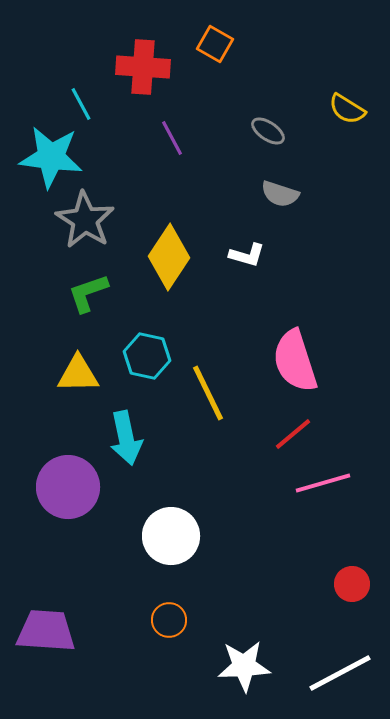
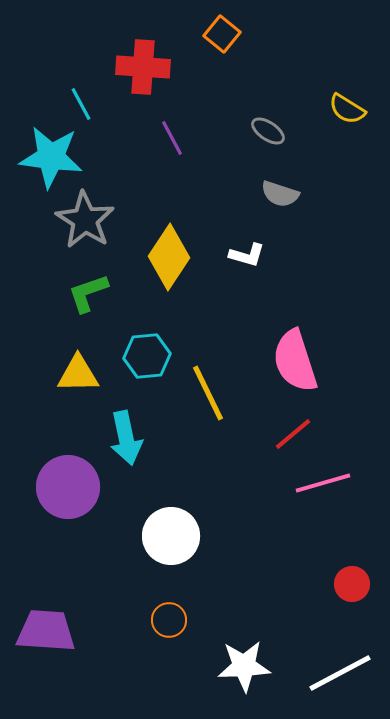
orange square: moved 7 px right, 10 px up; rotated 9 degrees clockwise
cyan hexagon: rotated 18 degrees counterclockwise
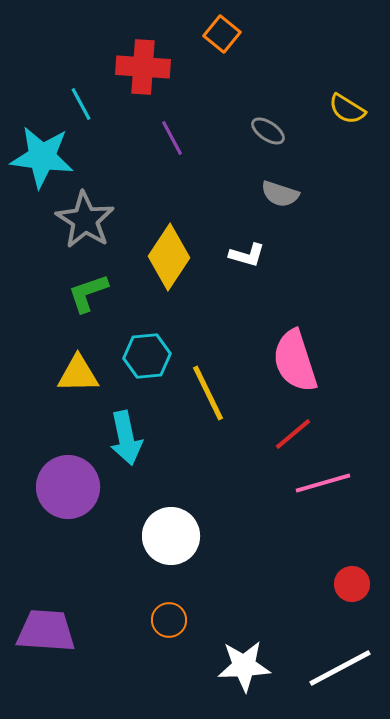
cyan star: moved 9 px left
white line: moved 5 px up
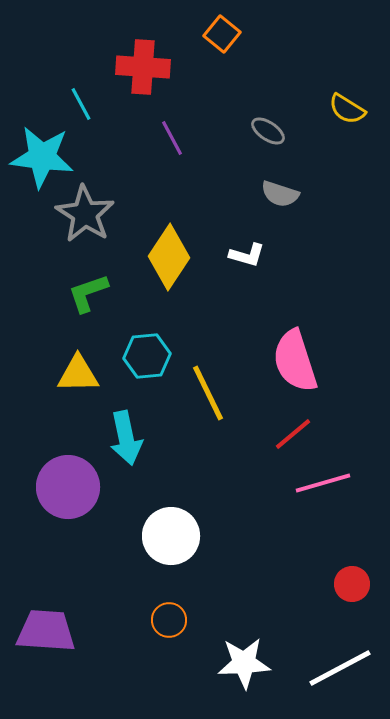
gray star: moved 6 px up
white star: moved 3 px up
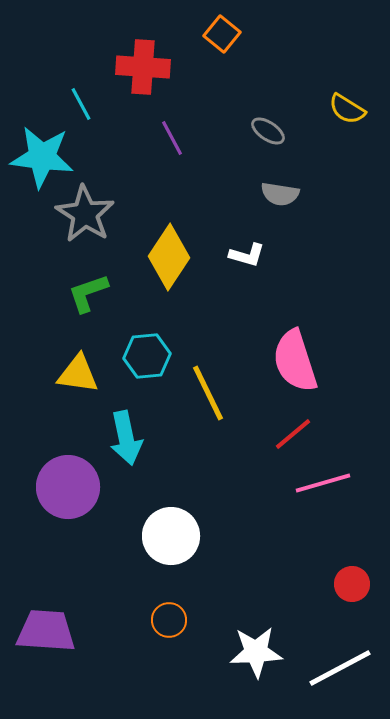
gray semicircle: rotated 9 degrees counterclockwise
yellow triangle: rotated 9 degrees clockwise
white star: moved 12 px right, 11 px up
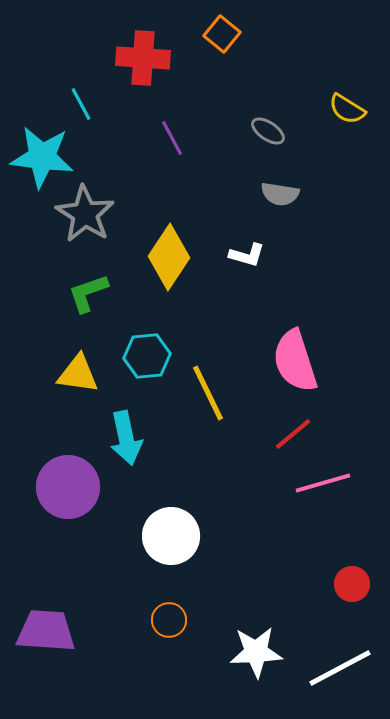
red cross: moved 9 px up
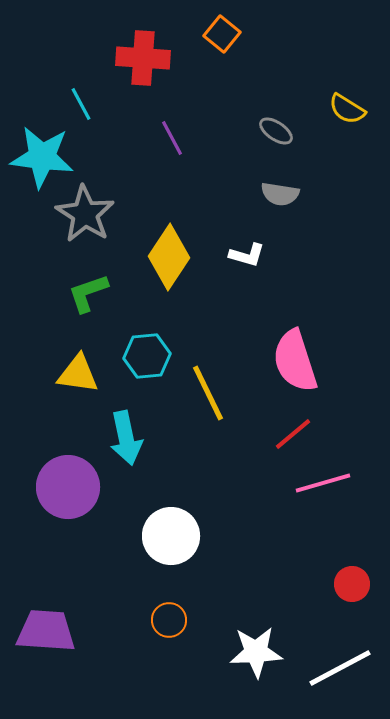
gray ellipse: moved 8 px right
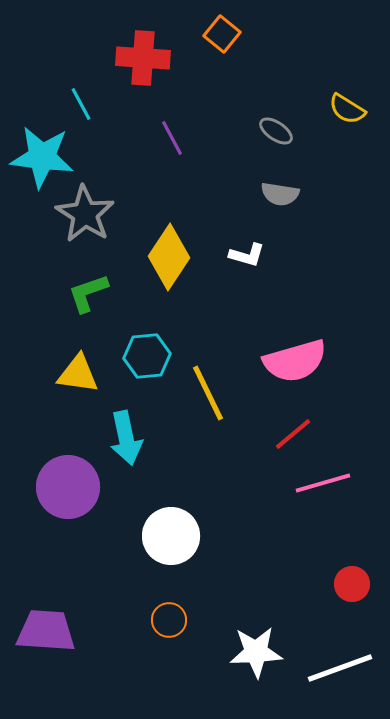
pink semicircle: rotated 88 degrees counterclockwise
white line: rotated 8 degrees clockwise
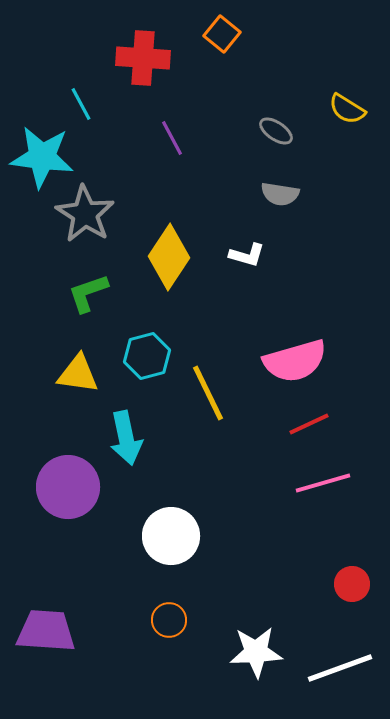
cyan hexagon: rotated 9 degrees counterclockwise
red line: moved 16 px right, 10 px up; rotated 15 degrees clockwise
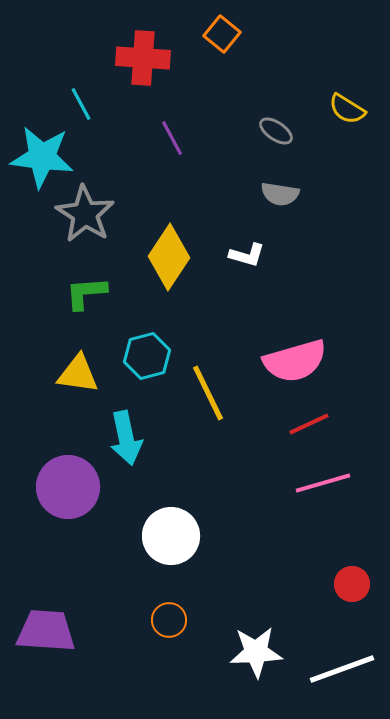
green L-shape: moved 2 px left; rotated 15 degrees clockwise
white line: moved 2 px right, 1 px down
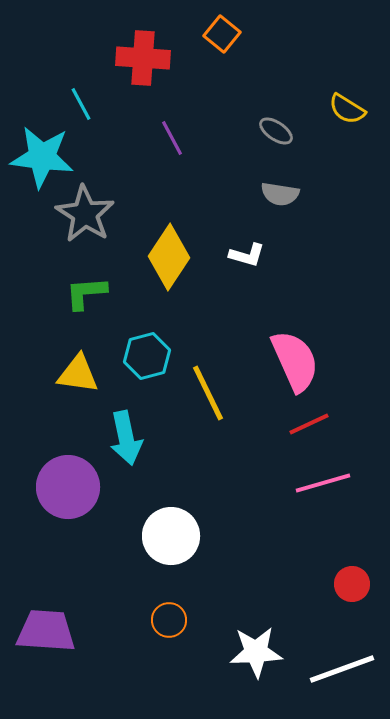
pink semicircle: rotated 98 degrees counterclockwise
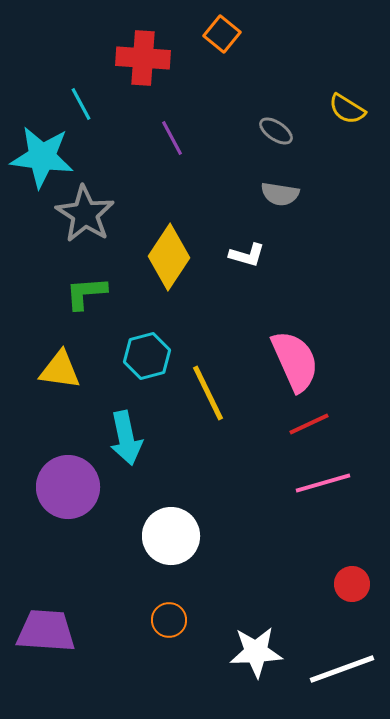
yellow triangle: moved 18 px left, 4 px up
